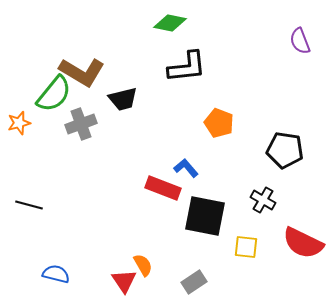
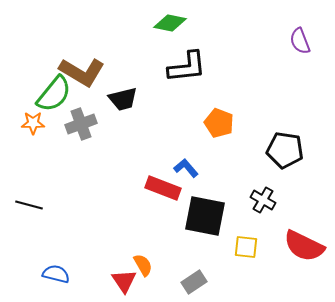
orange star: moved 14 px right; rotated 15 degrees clockwise
red semicircle: moved 1 px right, 3 px down
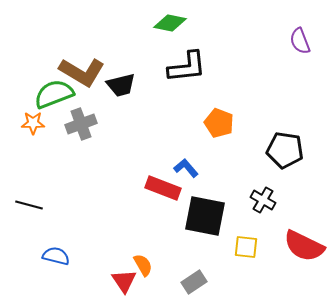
green semicircle: rotated 150 degrees counterclockwise
black trapezoid: moved 2 px left, 14 px up
blue semicircle: moved 18 px up
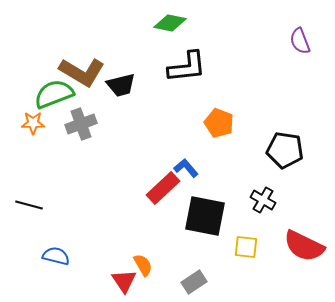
red rectangle: rotated 64 degrees counterclockwise
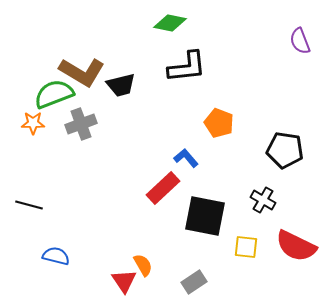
blue L-shape: moved 10 px up
red semicircle: moved 8 px left
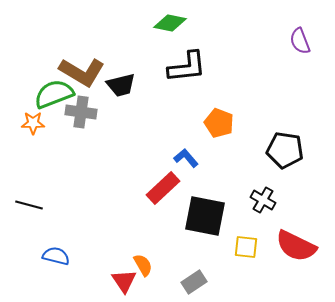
gray cross: moved 12 px up; rotated 28 degrees clockwise
